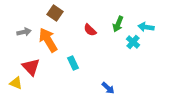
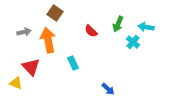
red semicircle: moved 1 px right, 1 px down
orange arrow: rotated 20 degrees clockwise
blue arrow: moved 1 px down
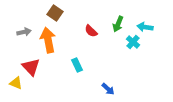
cyan arrow: moved 1 px left
cyan rectangle: moved 4 px right, 2 px down
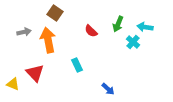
red triangle: moved 4 px right, 6 px down
yellow triangle: moved 3 px left, 1 px down
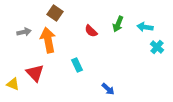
cyan cross: moved 24 px right, 5 px down
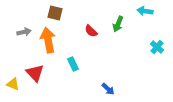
brown square: rotated 21 degrees counterclockwise
cyan arrow: moved 16 px up
cyan rectangle: moved 4 px left, 1 px up
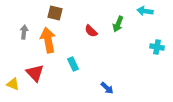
gray arrow: rotated 72 degrees counterclockwise
cyan cross: rotated 32 degrees counterclockwise
blue arrow: moved 1 px left, 1 px up
